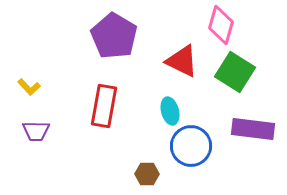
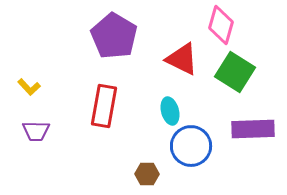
red triangle: moved 2 px up
purple rectangle: rotated 9 degrees counterclockwise
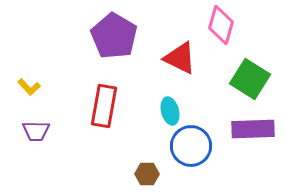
red triangle: moved 2 px left, 1 px up
green square: moved 15 px right, 7 px down
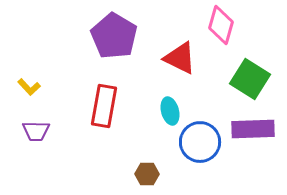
blue circle: moved 9 px right, 4 px up
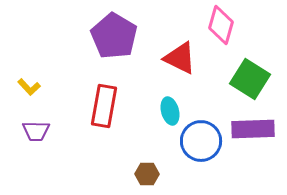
blue circle: moved 1 px right, 1 px up
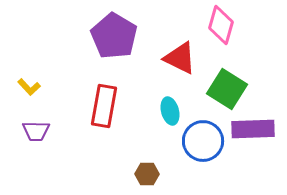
green square: moved 23 px left, 10 px down
blue circle: moved 2 px right
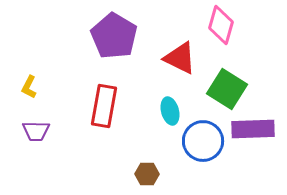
yellow L-shape: rotated 70 degrees clockwise
